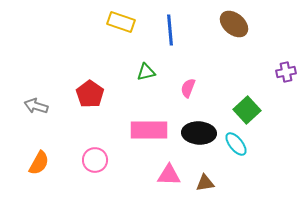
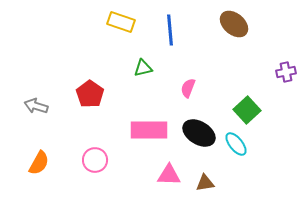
green triangle: moved 3 px left, 4 px up
black ellipse: rotated 28 degrees clockwise
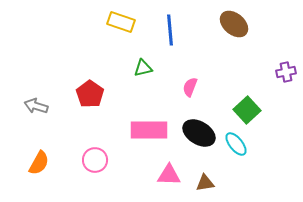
pink semicircle: moved 2 px right, 1 px up
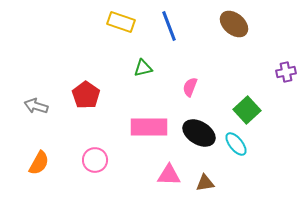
blue line: moved 1 px left, 4 px up; rotated 16 degrees counterclockwise
red pentagon: moved 4 px left, 1 px down
pink rectangle: moved 3 px up
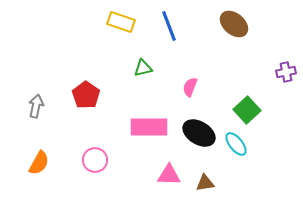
gray arrow: rotated 85 degrees clockwise
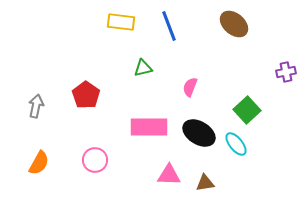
yellow rectangle: rotated 12 degrees counterclockwise
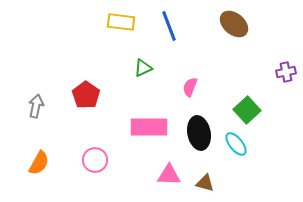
green triangle: rotated 12 degrees counterclockwise
black ellipse: rotated 48 degrees clockwise
brown triangle: rotated 24 degrees clockwise
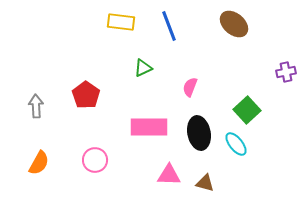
gray arrow: rotated 15 degrees counterclockwise
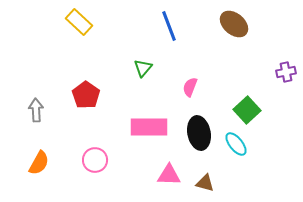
yellow rectangle: moved 42 px left; rotated 36 degrees clockwise
green triangle: rotated 24 degrees counterclockwise
gray arrow: moved 4 px down
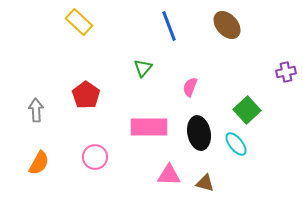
brown ellipse: moved 7 px left, 1 px down; rotated 8 degrees clockwise
pink circle: moved 3 px up
